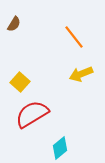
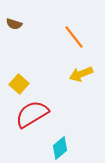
brown semicircle: rotated 77 degrees clockwise
yellow square: moved 1 px left, 2 px down
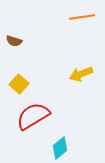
brown semicircle: moved 17 px down
orange line: moved 8 px right, 20 px up; rotated 60 degrees counterclockwise
red semicircle: moved 1 px right, 2 px down
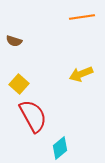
red semicircle: rotated 92 degrees clockwise
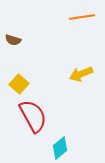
brown semicircle: moved 1 px left, 1 px up
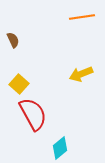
brown semicircle: rotated 133 degrees counterclockwise
red semicircle: moved 2 px up
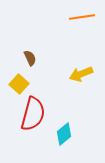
brown semicircle: moved 17 px right, 18 px down
red semicircle: rotated 44 degrees clockwise
cyan diamond: moved 4 px right, 14 px up
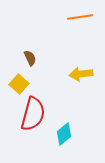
orange line: moved 2 px left
yellow arrow: rotated 15 degrees clockwise
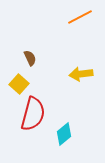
orange line: rotated 20 degrees counterclockwise
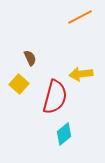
red semicircle: moved 22 px right, 17 px up
